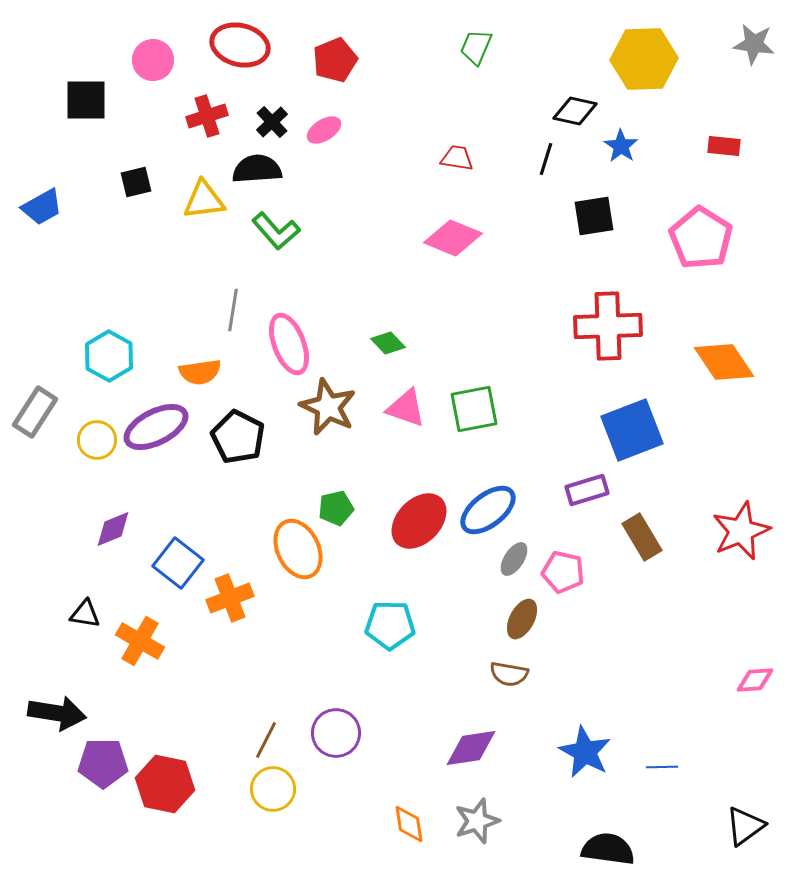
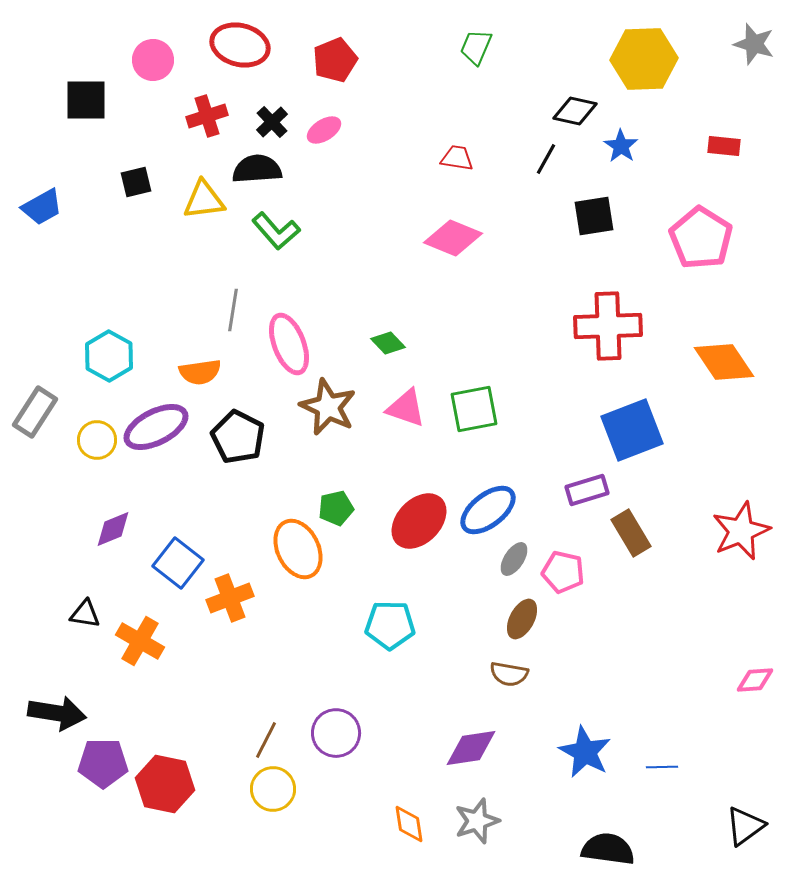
gray star at (754, 44): rotated 9 degrees clockwise
black line at (546, 159): rotated 12 degrees clockwise
brown rectangle at (642, 537): moved 11 px left, 4 px up
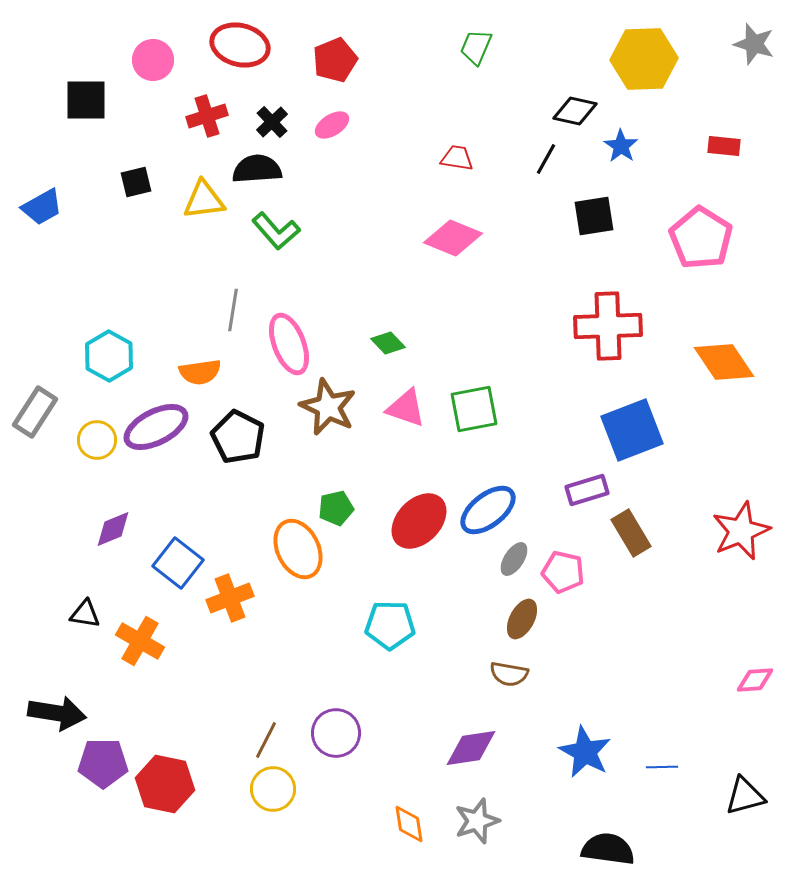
pink ellipse at (324, 130): moved 8 px right, 5 px up
black triangle at (745, 826): moved 30 px up; rotated 21 degrees clockwise
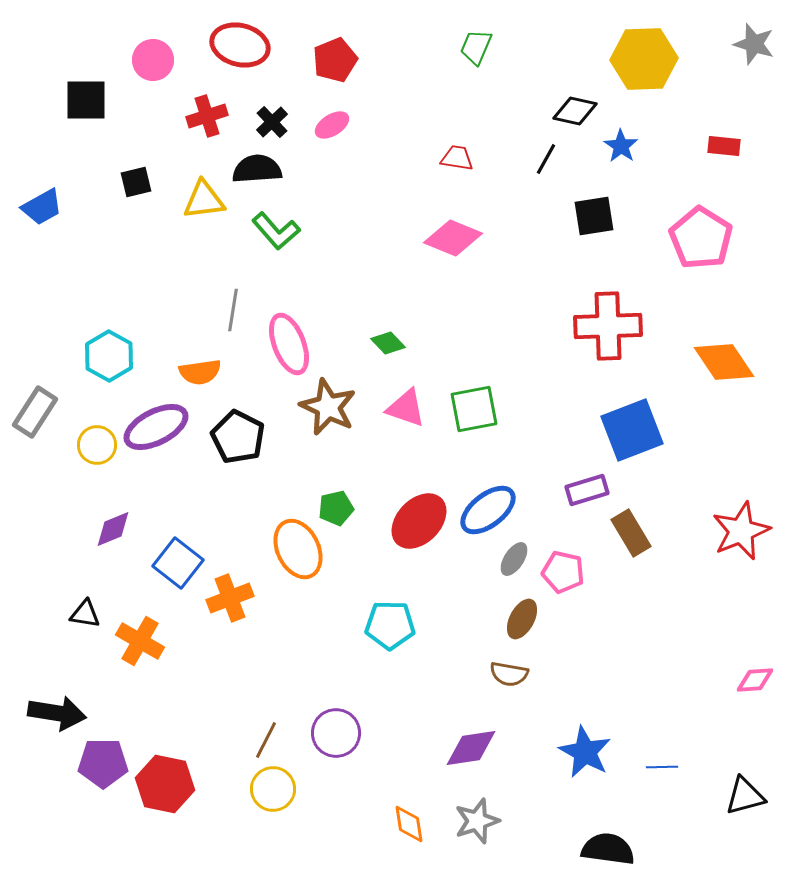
yellow circle at (97, 440): moved 5 px down
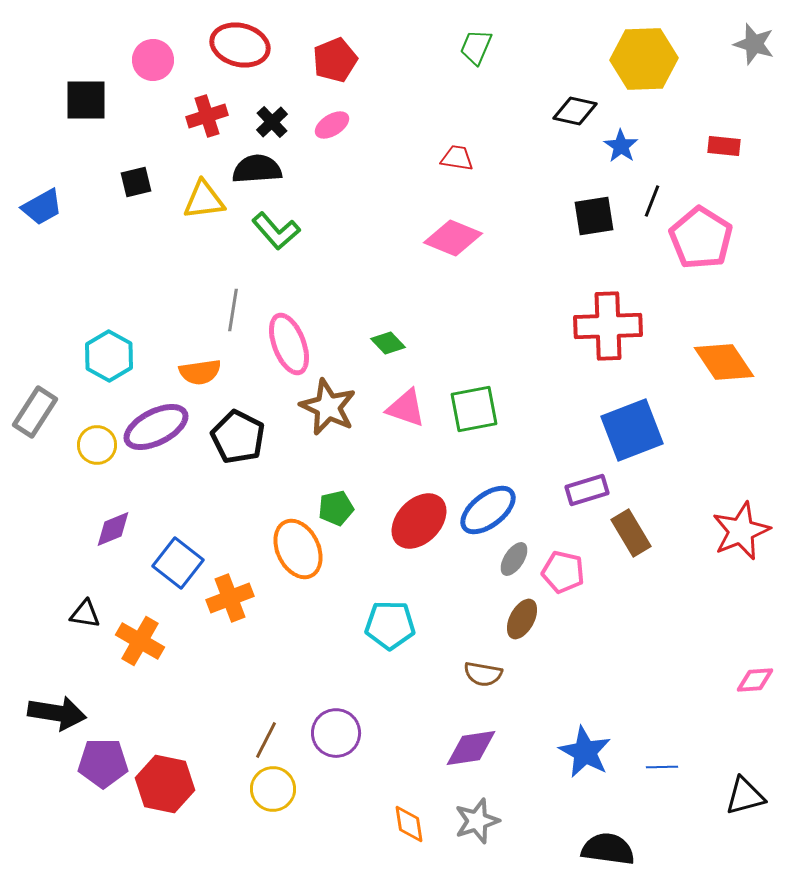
black line at (546, 159): moved 106 px right, 42 px down; rotated 8 degrees counterclockwise
brown semicircle at (509, 674): moved 26 px left
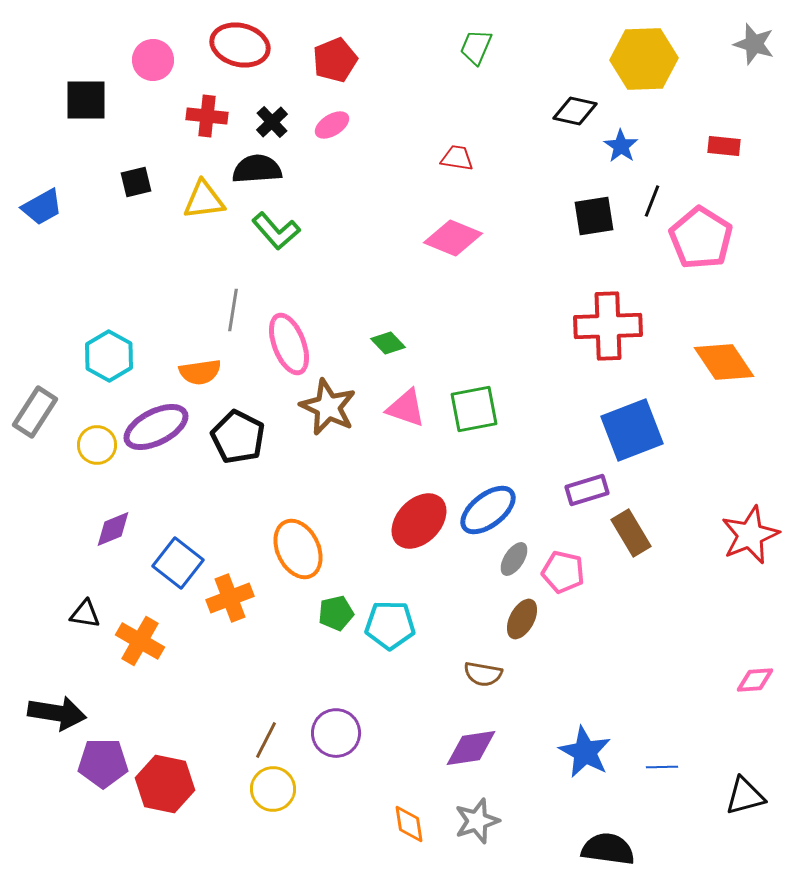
red cross at (207, 116): rotated 24 degrees clockwise
green pentagon at (336, 508): moved 105 px down
red star at (741, 531): moved 9 px right, 4 px down
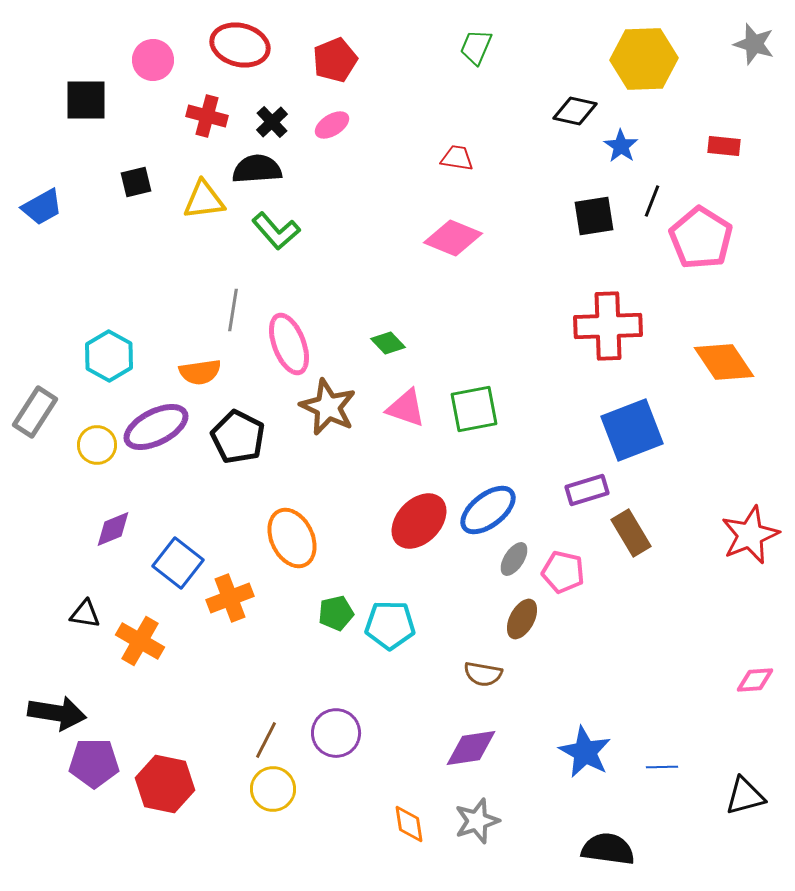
red cross at (207, 116): rotated 9 degrees clockwise
orange ellipse at (298, 549): moved 6 px left, 11 px up
purple pentagon at (103, 763): moved 9 px left
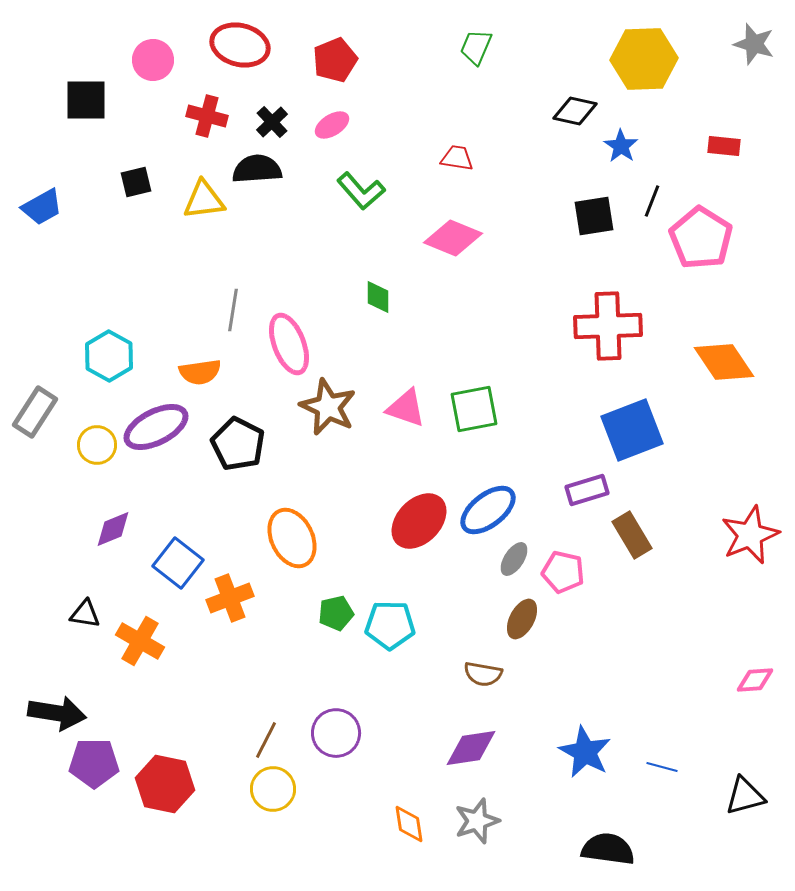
green L-shape at (276, 231): moved 85 px right, 40 px up
green diamond at (388, 343): moved 10 px left, 46 px up; rotated 44 degrees clockwise
black pentagon at (238, 437): moved 7 px down
brown rectangle at (631, 533): moved 1 px right, 2 px down
blue line at (662, 767): rotated 16 degrees clockwise
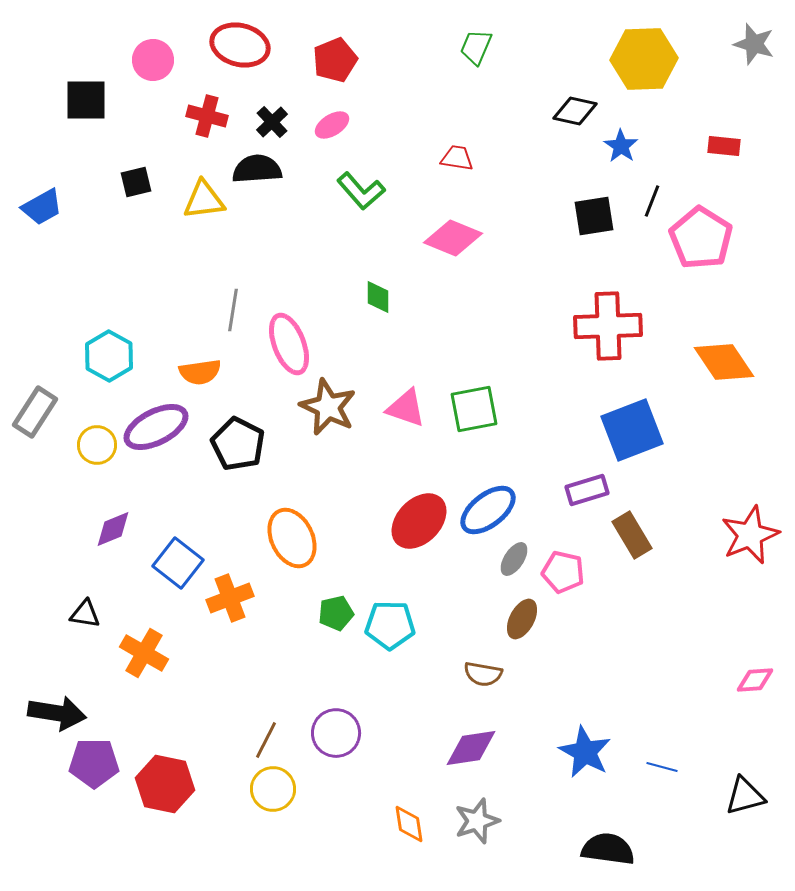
orange cross at (140, 641): moved 4 px right, 12 px down
